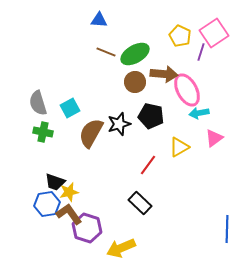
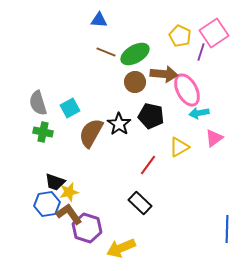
black star: rotated 20 degrees counterclockwise
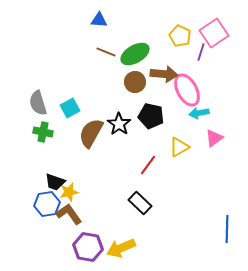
purple hexagon: moved 1 px right, 19 px down; rotated 8 degrees counterclockwise
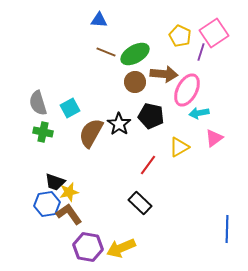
pink ellipse: rotated 56 degrees clockwise
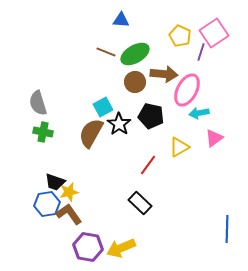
blue triangle: moved 22 px right
cyan square: moved 33 px right, 1 px up
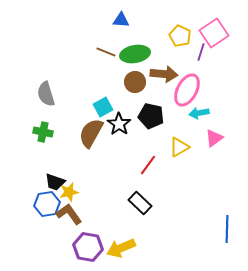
green ellipse: rotated 20 degrees clockwise
gray semicircle: moved 8 px right, 9 px up
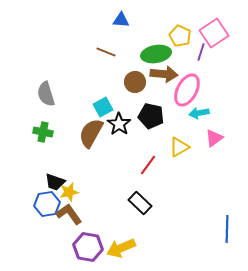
green ellipse: moved 21 px right
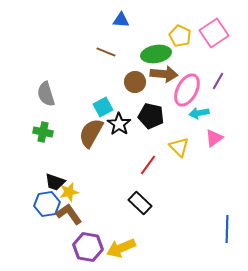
purple line: moved 17 px right, 29 px down; rotated 12 degrees clockwise
yellow triangle: rotated 45 degrees counterclockwise
